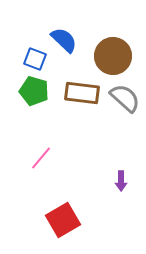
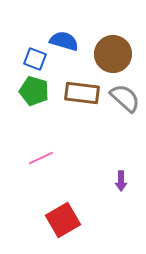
blue semicircle: moved 1 px down; rotated 28 degrees counterclockwise
brown circle: moved 2 px up
pink line: rotated 25 degrees clockwise
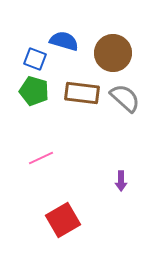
brown circle: moved 1 px up
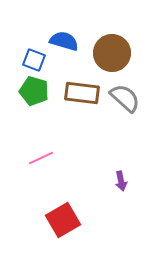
brown circle: moved 1 px left
blue square: moved 1 px left, 1 px down
purple arrow: rotated 12 degrees counterclockwise
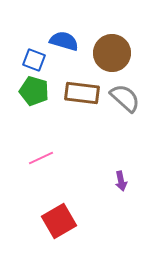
red square: moved 4 px left, 1 px down
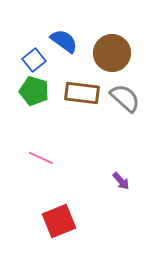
blue semicircle: rotated 20 degrees clockwise
blue square: rotated 30 degrees clockwise
pink line: rotated 50 degrees clockwise
purple arrow: rotated 30 degrees counterclockwise
red square: rotated 8 degrees clockwise
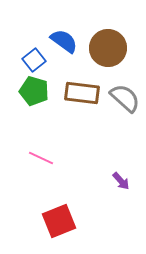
brown circle: moved 4 px left, 5 px up
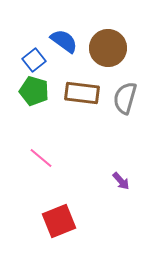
gray semicircle: rotated 116 degrees counterclockwise
pink line: rotated 15 degrees clockwise
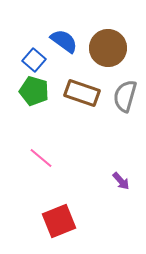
blue square: rotated 10 degrees counterclockwise
brown rectangle: rotated 12 degrees clockwise
gray semicircle: moved 2 px up
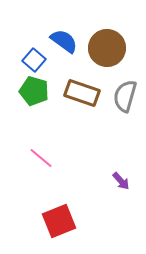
brown circle: moved 1 px left
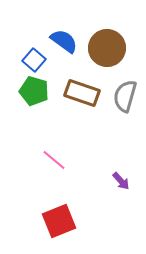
pink line: moved 13 px right, 2 px down
